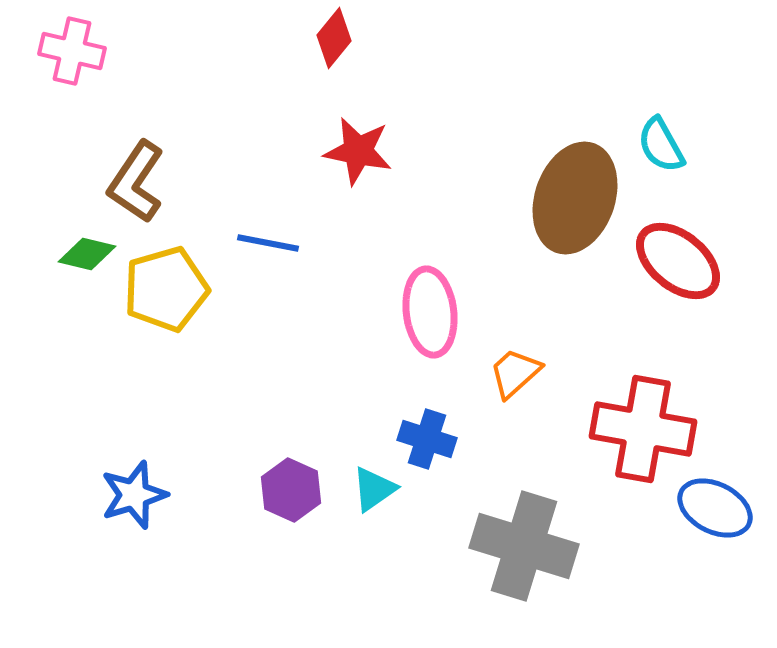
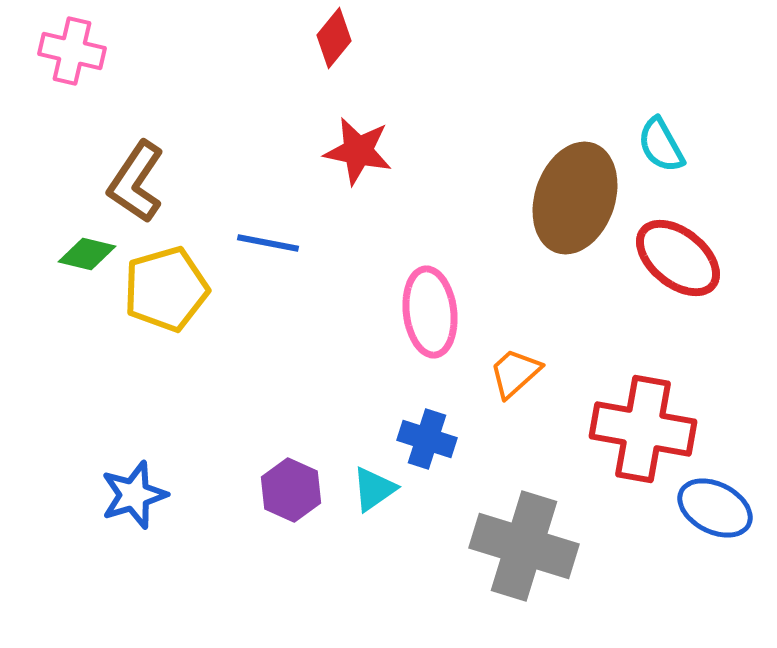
red ellipse: moved 3 px up
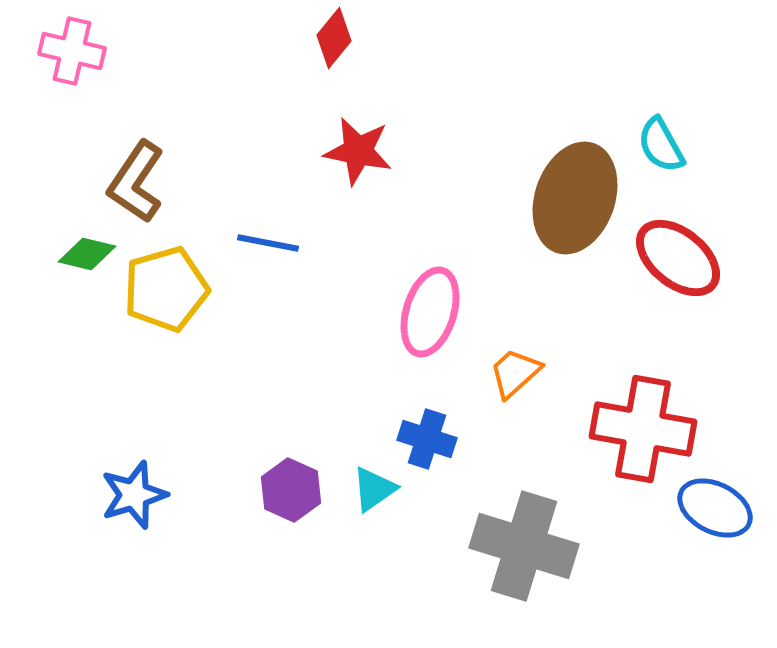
pink ellipse: rotated 24 degrees clockwise
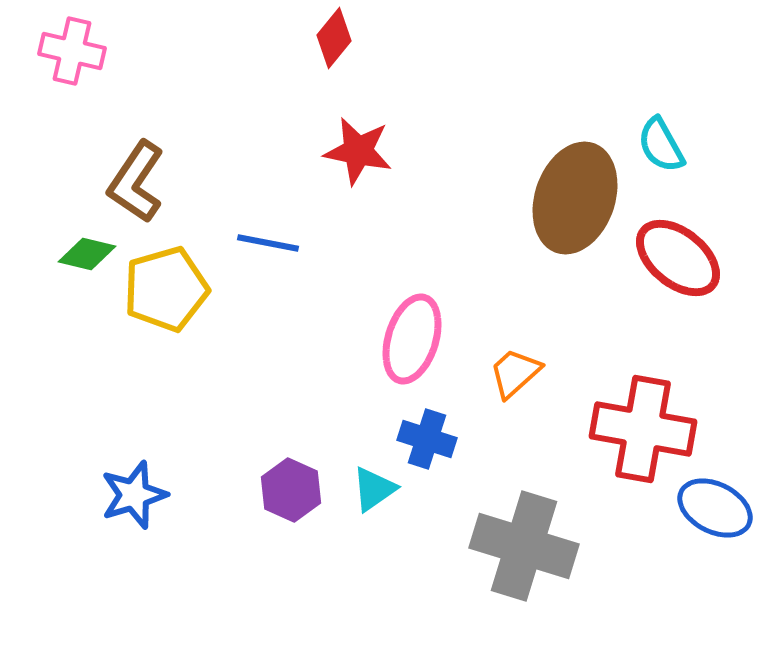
pink ellipse: moved 18 px left, 27 px down
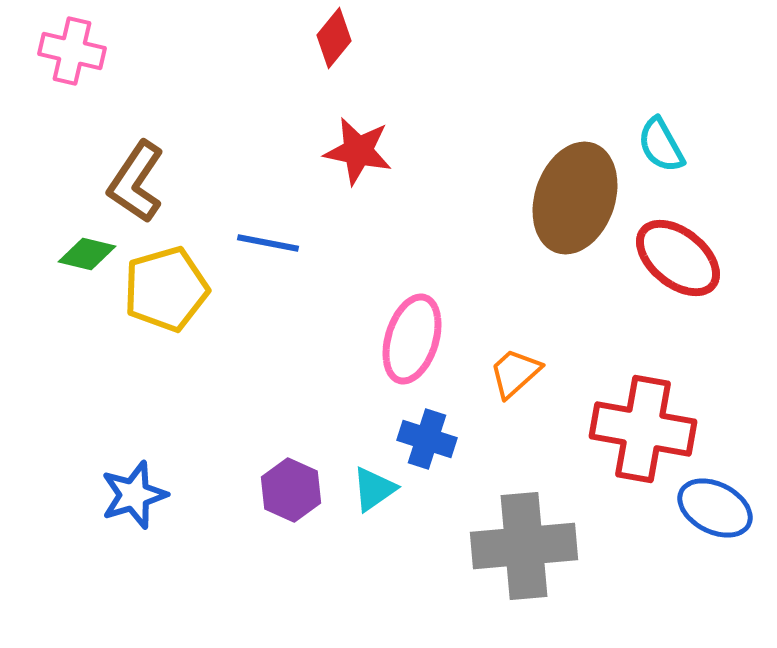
gray cross: rotated 22 degrees counterclockwise
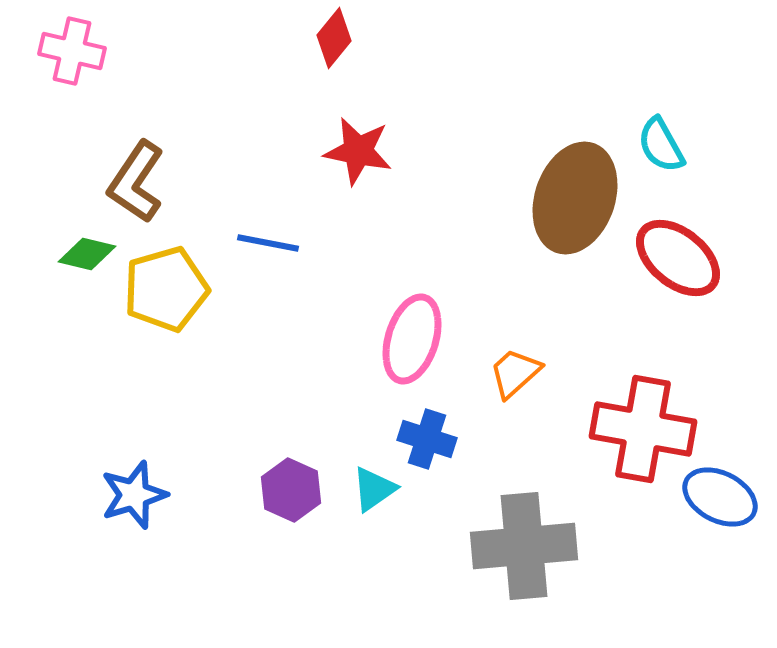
blue ellipse: moved 5 px right, 11 px up
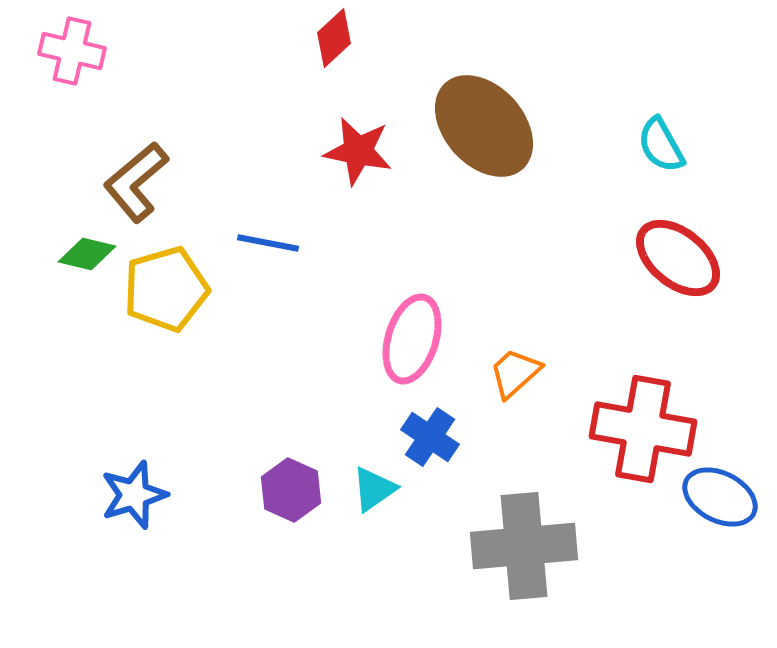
red diamond: rotated 8 degrees clockwise
brown L-shape: rotated 16 degrees clockwise
brown ellipse: moved 91 px left, 72 px up; rotated 61 degrees counterclockwise
blue cross: moved 3 px right, 2 px up; rotated 16 degrees clockwise
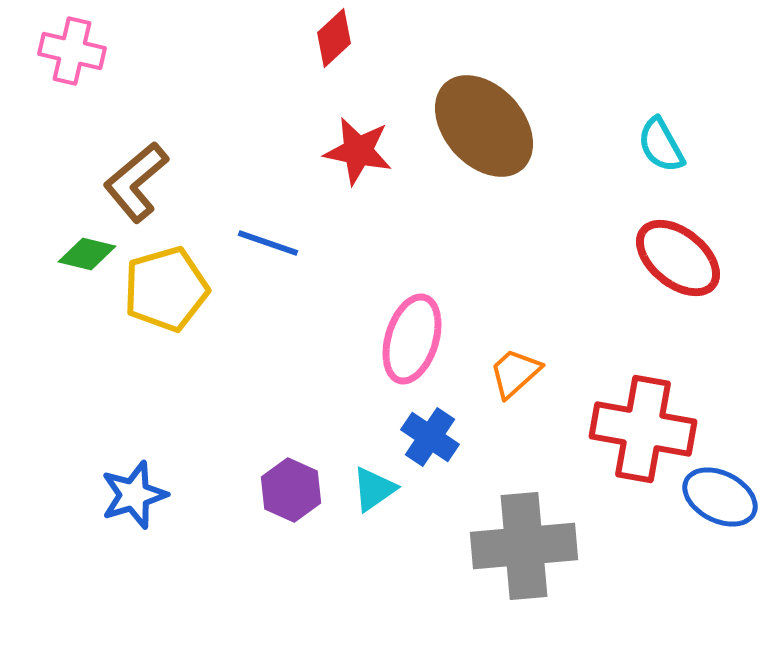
blue line: rotated 8 degrees clockwise
